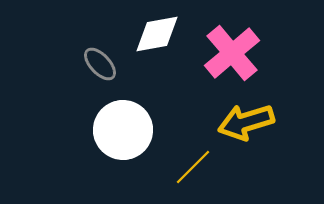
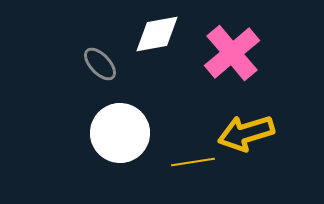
yellow arrow: moved 11 px down
white circle: moved 3 px left, 3 px down
yellow line: moved 5 px up; rotated 36 degrees clockwise
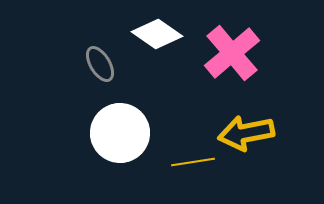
white diamond: rotated 45 degrees clockwise
gray ellipse: rotated 12 degrees clockwise
yellow arrow: rotated 6 degrees clockwise
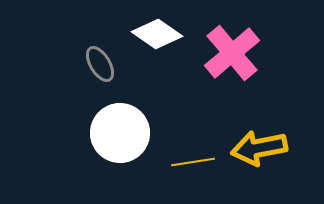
yellow arrow: moved 13 px right, 15 px down
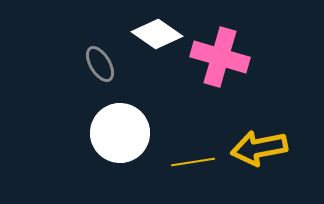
pink cross: moved 12 px left, 4 px down; rotated 34 degrees counterclockwise
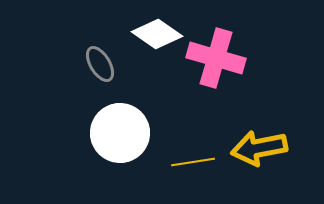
pink cross: moved 4 px left, 1 px down
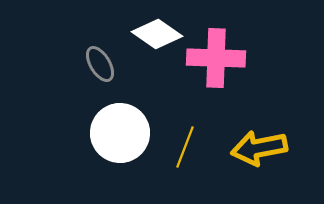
pink cross: rotated 14 degrees counterclockwise
yellow line: moved 8 px left, 15 px up; rotated 60 degrees counterclockwise
